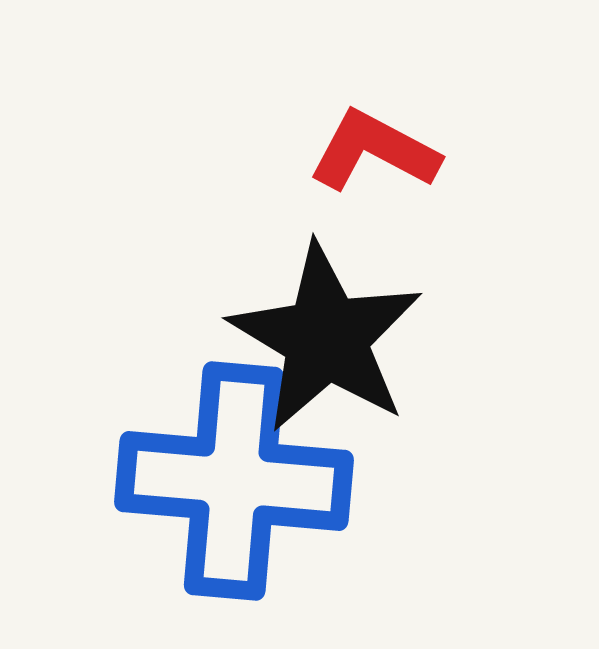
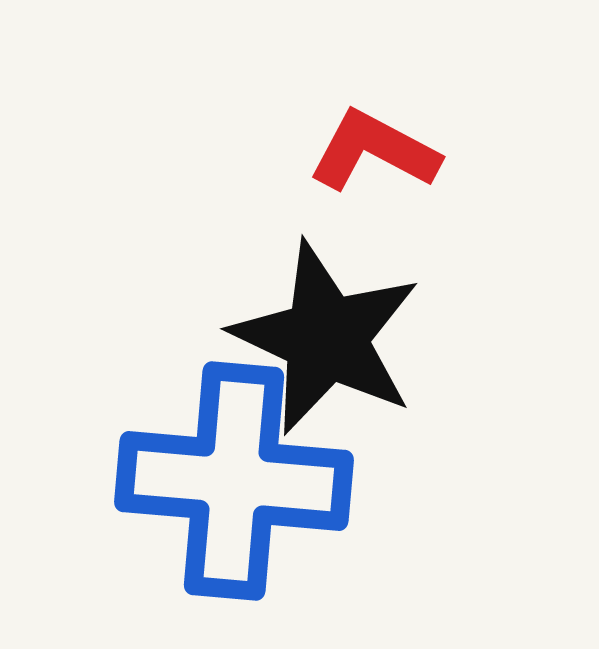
black star: rotated 6 degrees counterclockwise
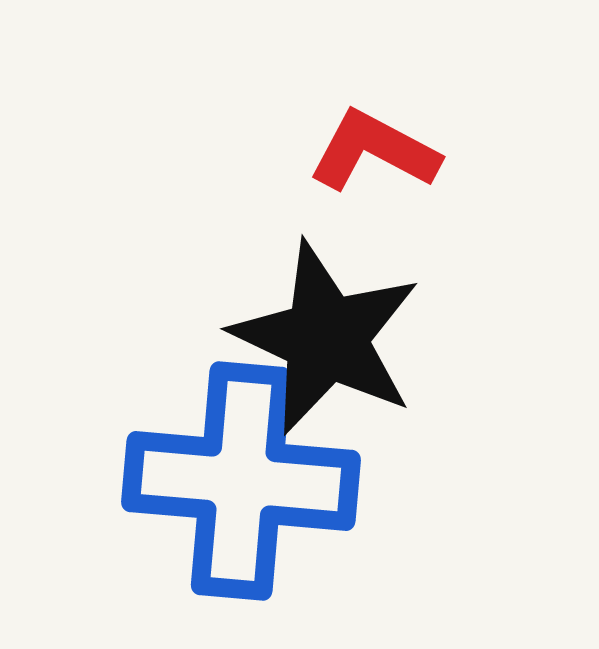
blue cross: moved 7 px right
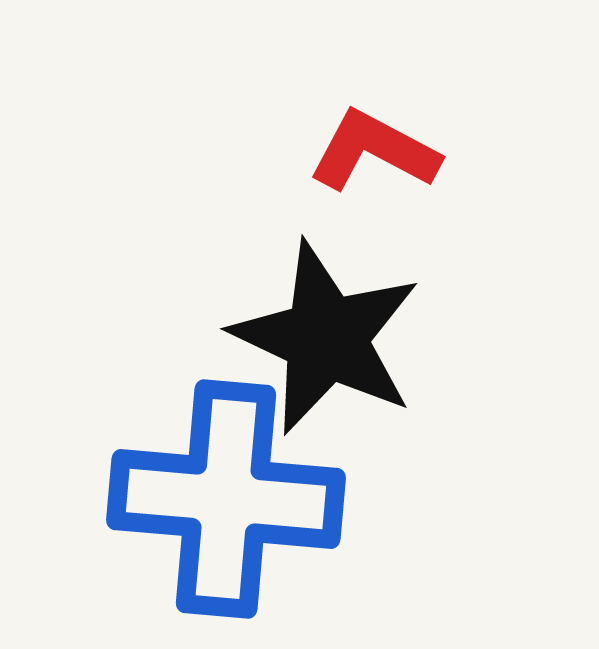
blue cross: moved 15 px left, 18 px down
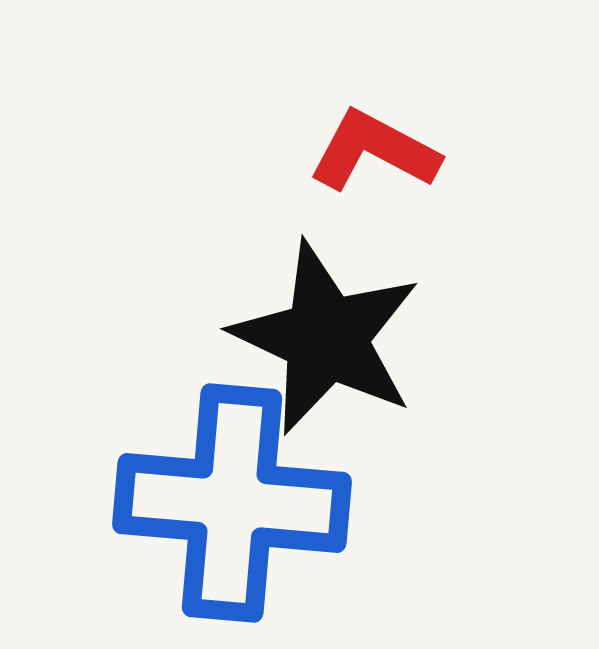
blue cross: moved 6 px right, 4 px down
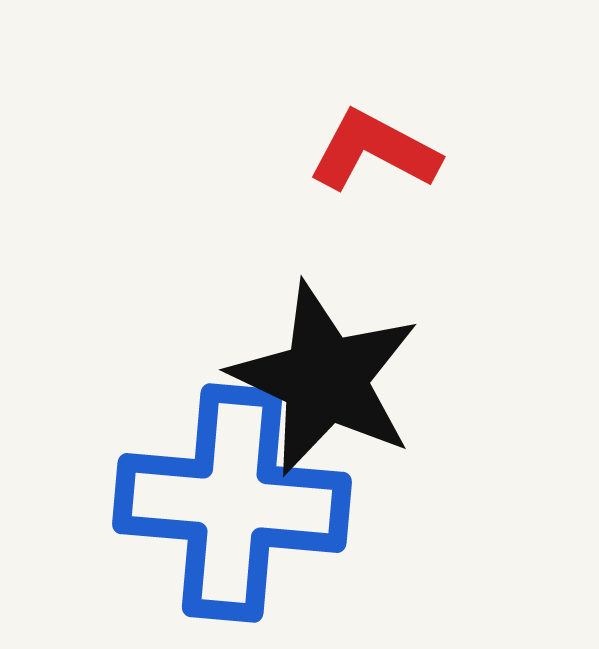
black star: moved 1 px left, 41 px down
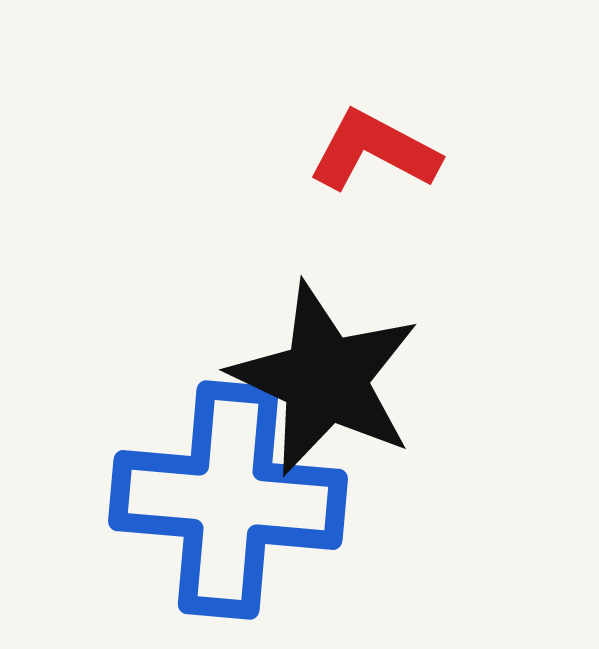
blue cross: moved 4 px left, 3 px up
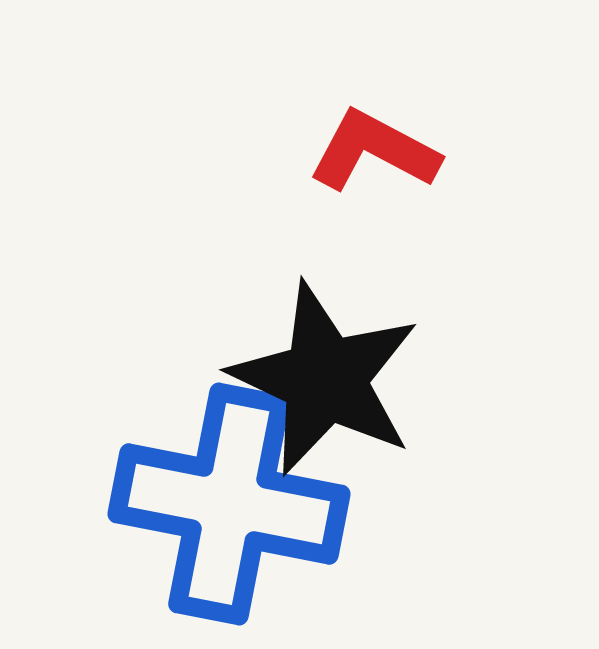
blue cross: moved 1 px right, 4 px down; rotated 6 degrees clockwise
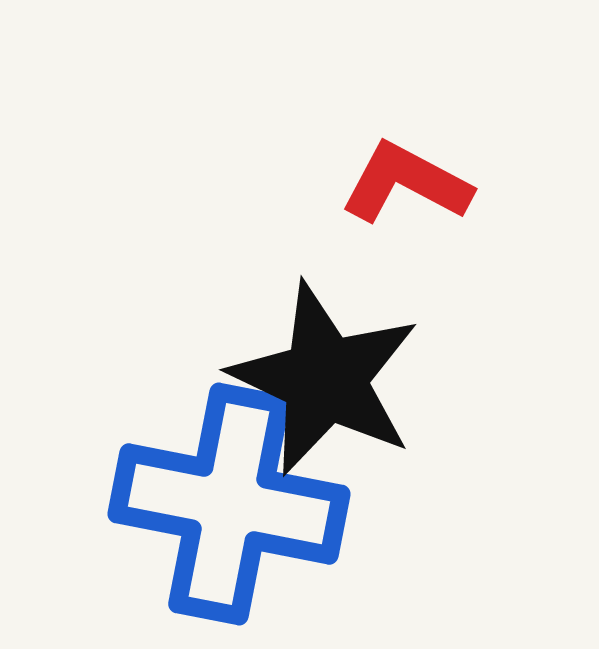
red L-shape: moved 32 px right, 32 px down
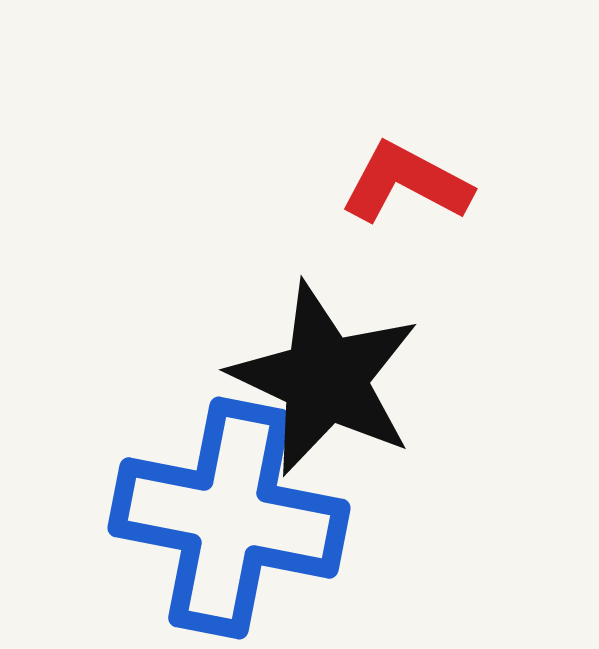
blue cross: moved 14 px down
